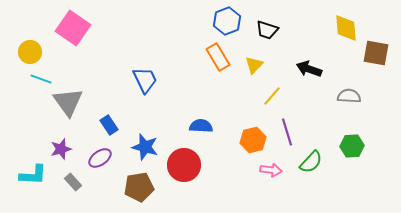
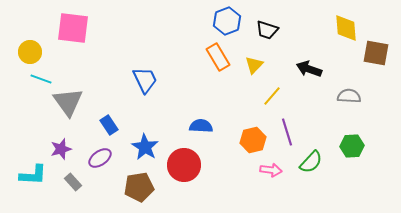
pink square: rotated 28 degrees counterclockwise
blue star: rotated 16 degrees clockwise
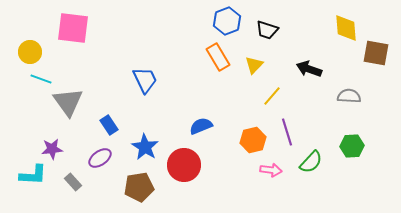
blue semicircle: rotated 25 degrees counterclockwise
purple star: moved 9 px left; rotated 10 degrees clockwise
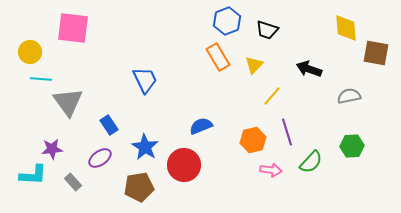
cyan line: rotated 15 degrees counterclockwise
gray semicircle: rotated 15 degrees counterclockwise
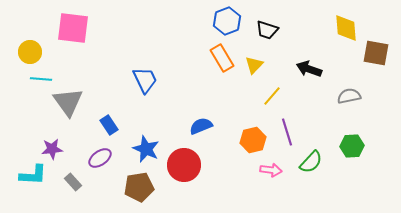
orange rectangle: moved 4 px right, 1 px down
blue star: moved 1 px right, 2 px down; rotated 8 degrees counterclockwise
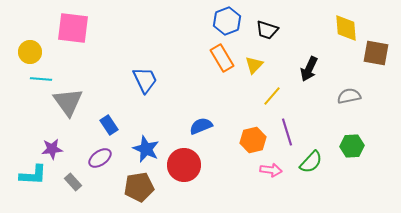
black arrow: rotated 85 degrees counterclockwise
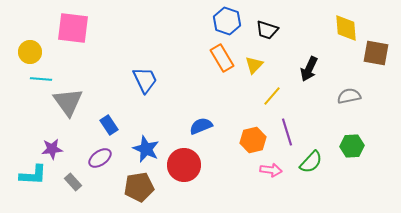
blue hexagon: rotated 20 degrees counterclockwise
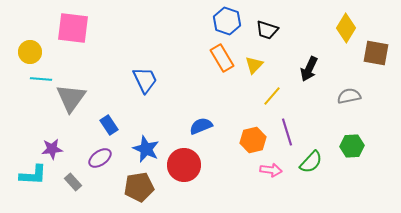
yellow diamond: rotated 36 degrees clockwise
gray triangle: moved 3 px right, 4 px up; rotated 12 degrees clockwise
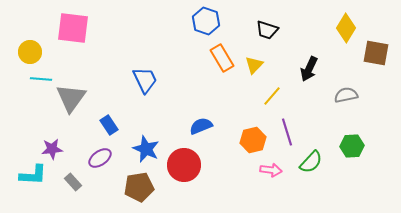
blue hexagon: moved 21 px left
gray semicircle: moved 3 px left, 1 px up
